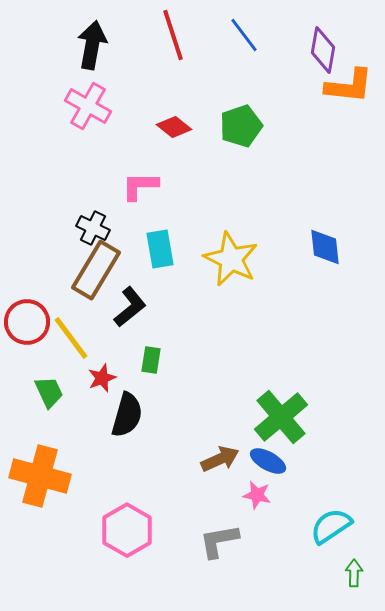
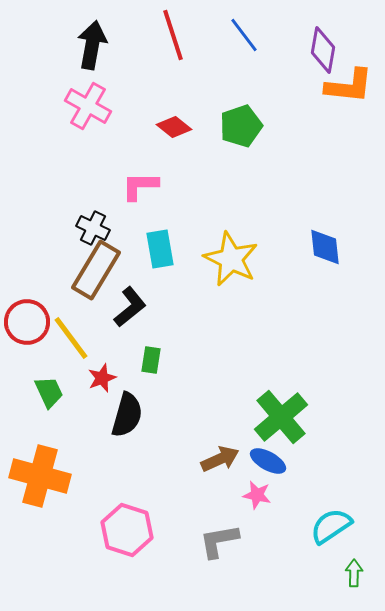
pink hexagon: rotated 12 degrees counterclockwise
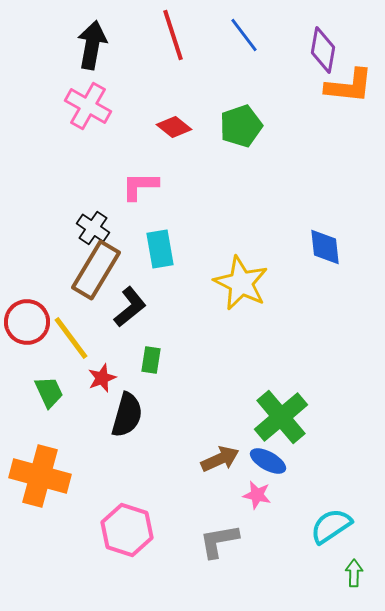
black cross: rotated 8 degrees clockwise
yellow star: moved 10 px right, 24 px down
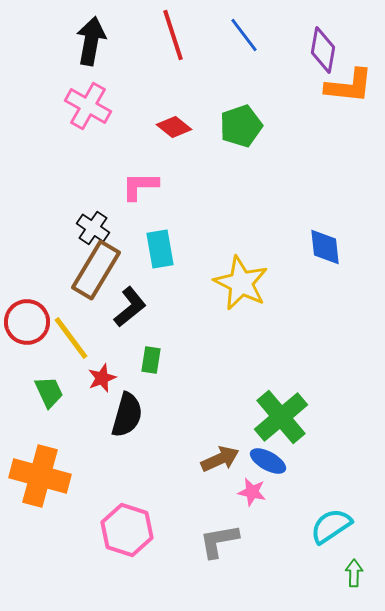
black arrow: moved 1 px left, 4 px up
pink star: moved 5 px left, 3 px up
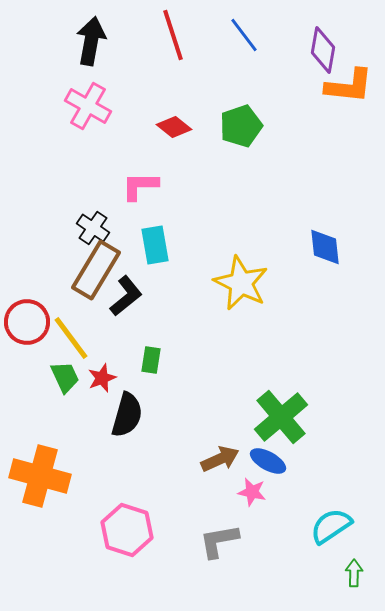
cyan rectangle: moved 5 px left, 4 px up
black L-shape: moved 4 px left, 11 px up
green trapezoid: moved 16 px right, 15 px up
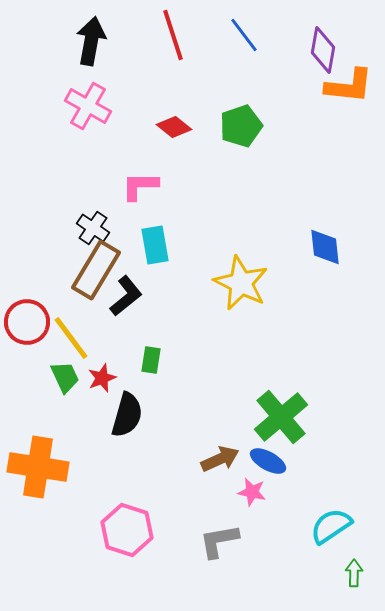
orange cross: moved 2 px left, 9 px up; rotated 6 degrees counterclockwise
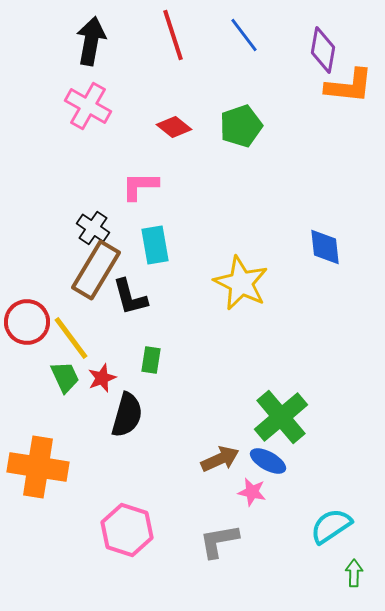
black L-shape: moved 4 px right, 1 px down; rotated 114 degrees clockwise
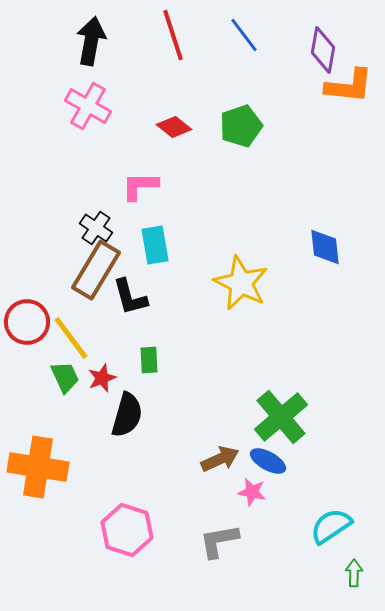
black cross: moved 3 px right
green rectangle: moved 2 px left; rotated 12 degrees counterclockwise
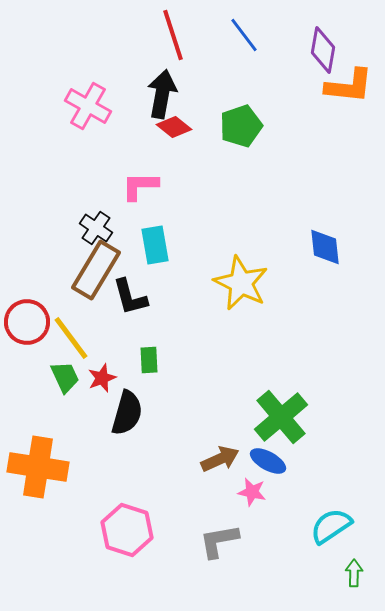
black arrow: moved 71 px right, 53 px down
black semicircle: moved 2 px up
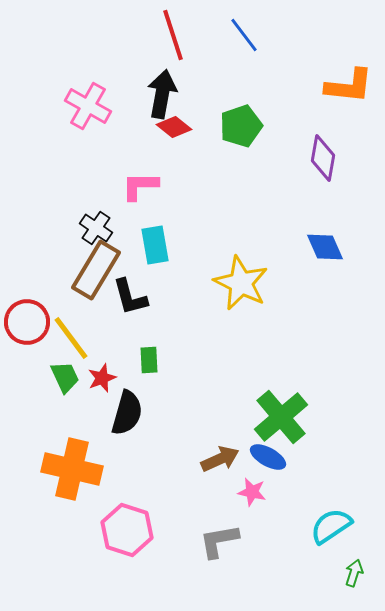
purple diamond: moved 108 px down
blue diamond: rotated 18 degrees counterclockwise
blue ellipse: moved 4 px up
orange cross: moved 34 px right, 2 px down; rotated 4 degrees clockwise
green arrow: rotated 16 degrees clockwise
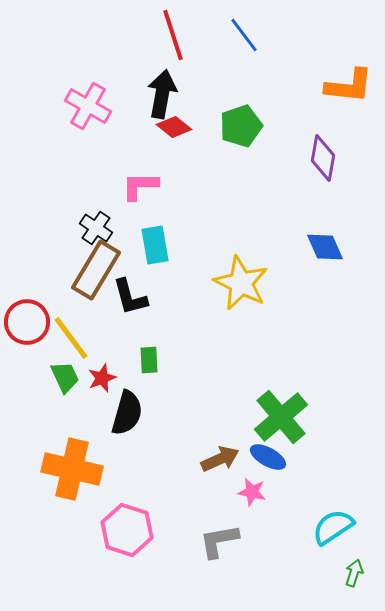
cyan semicircle: moved 2 px right, 1 px down
